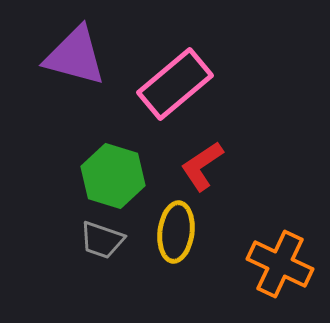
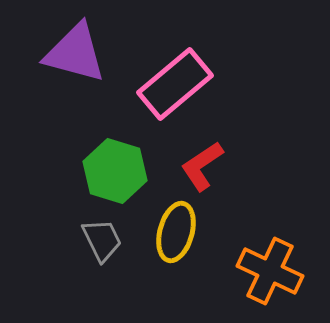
purple triangle: moved 3 px up
green hexagon: moved 2 px right, 5 px up
yellow ellipse: rotated 8 degrees clockwise
gray trapezoid: rotated 135 degrees counterclockwise
orange cross: moved 10 px left, 7 px down
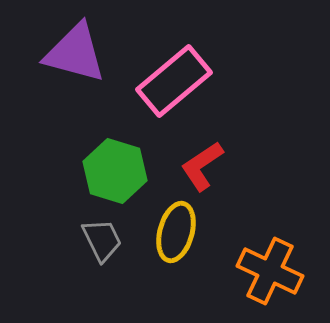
pink rectangle: moved 1 px left, 3 px up
